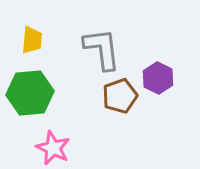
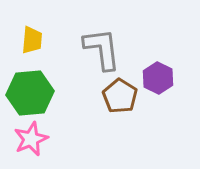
brown pentagon: rotated 20 degrees counterclockwise
pink star: moved 22 px left, 9 px up; rotated 24 degrees clockwise
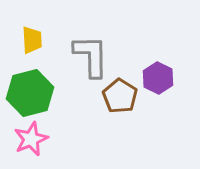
yellow trapezoid: rotated 8 degrees counterclockwise
gray L-shape: moved 11 px left, 7 px down; rotated 6 degrees clockwise
green hexagon: rotated 9 degrees counterclockwise
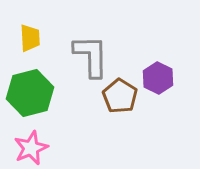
yellow trapezoid: moved 2 px left, 2 px up
pink star: moved 9 px down
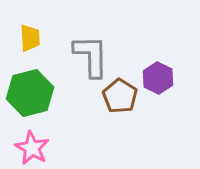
pink star: moved 1 px right; rotated 20 degrees counterclockwise
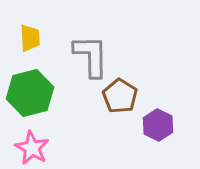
purple hexagon: moved 47 px down
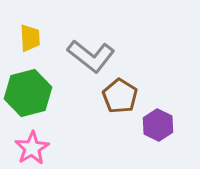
gray L-shape: rotated 129 degrees clockwise
green hexagon: moved 2 px left
pink star: rotated 12 degrees clockwise
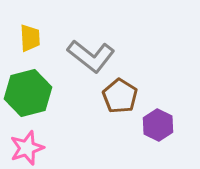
pink star: moved 5 px left; rotated 12 degrees clockwise
